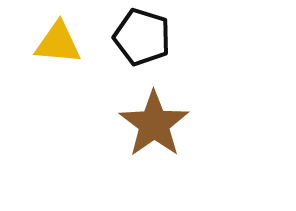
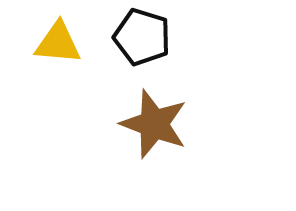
brown star: rotated 16 degrees counterclockwise
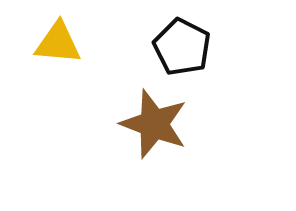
black pentagon: moved 40 px right, 10 px down; rotated 10 degrees clockwise
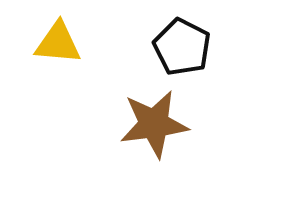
brown star: rotated 28 degrees counterclockwise
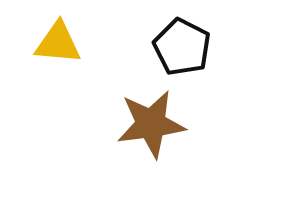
brown star: moved 3 px left
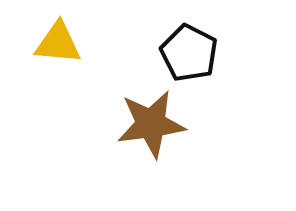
black pentagon: moved 7 px right, 6 px down
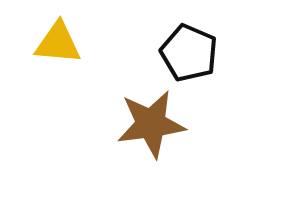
black pentagon: rotated 4 degrees counterclockwise
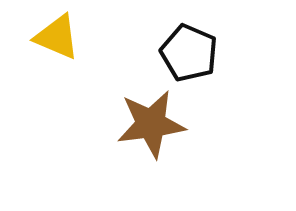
yellow triangle: moved 1 px left, 6 px up; rotated 18 degrees clockwise
